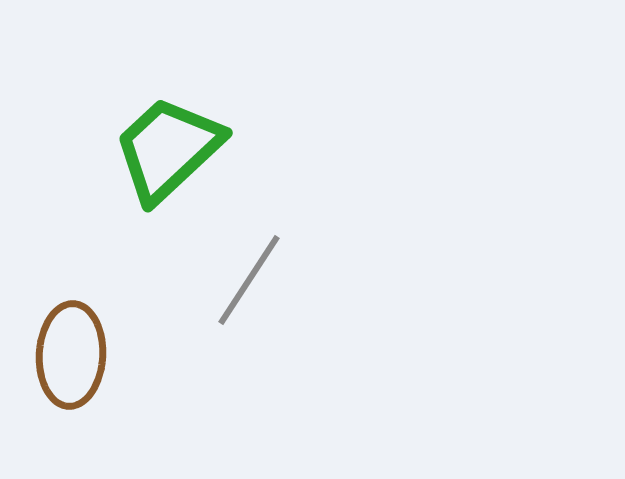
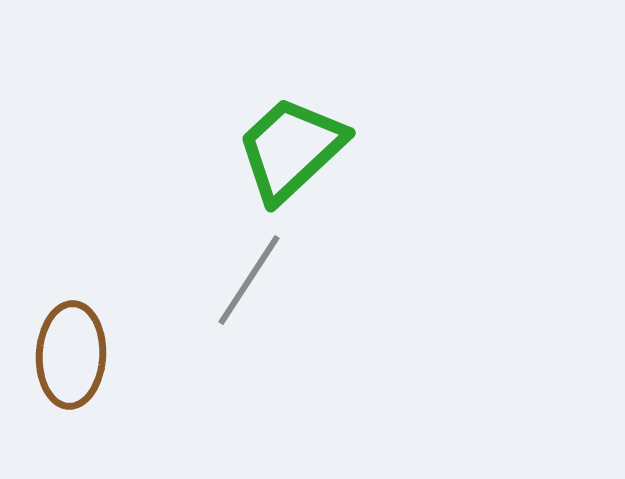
green trapezoid: moved 123 px right
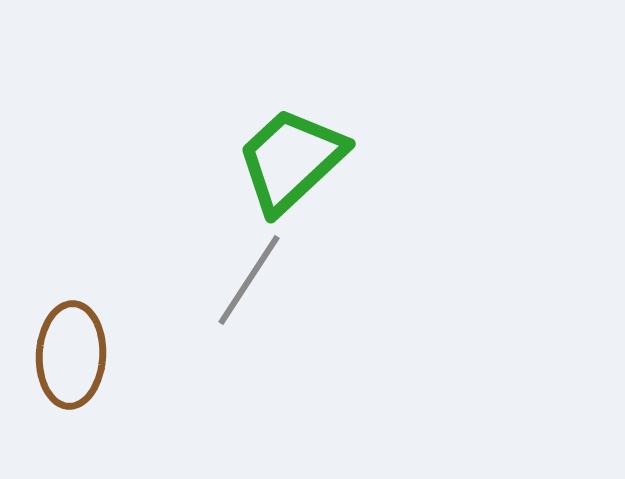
green trapezoid: moved 11 px down
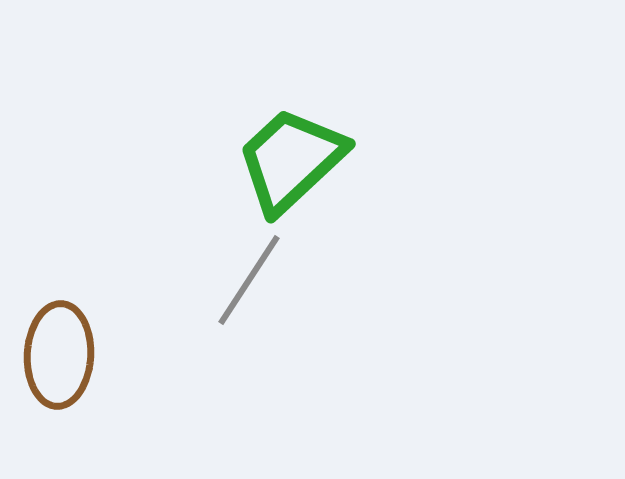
brown ellipse: moved 12 px left
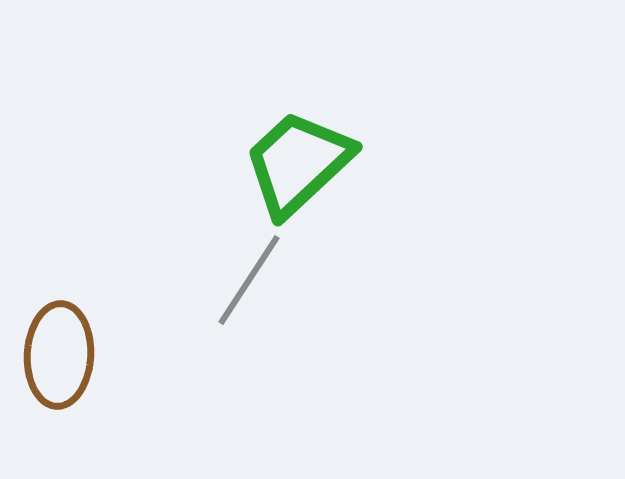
green trapezoid: moved 7 px right, 3 px down
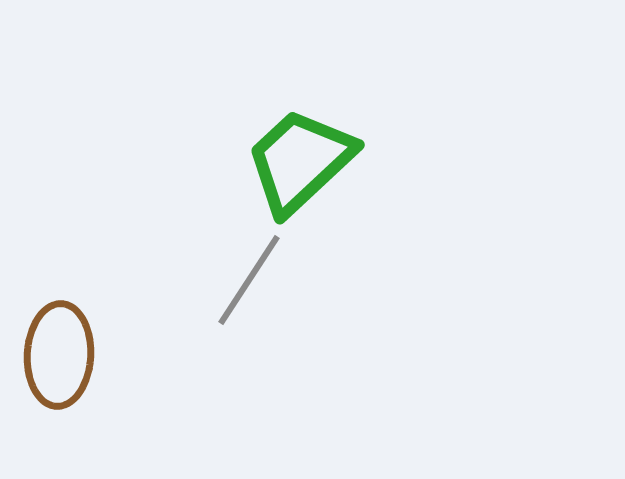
green trapezoid: moved 2 px right, 2 px up
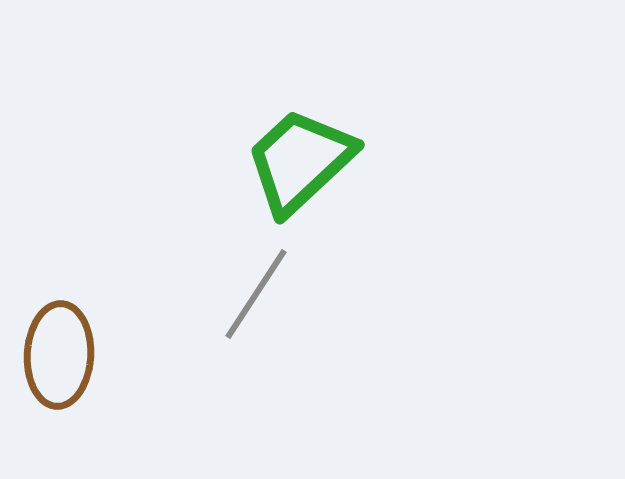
gray line: moved 7 px right, 14 px down
